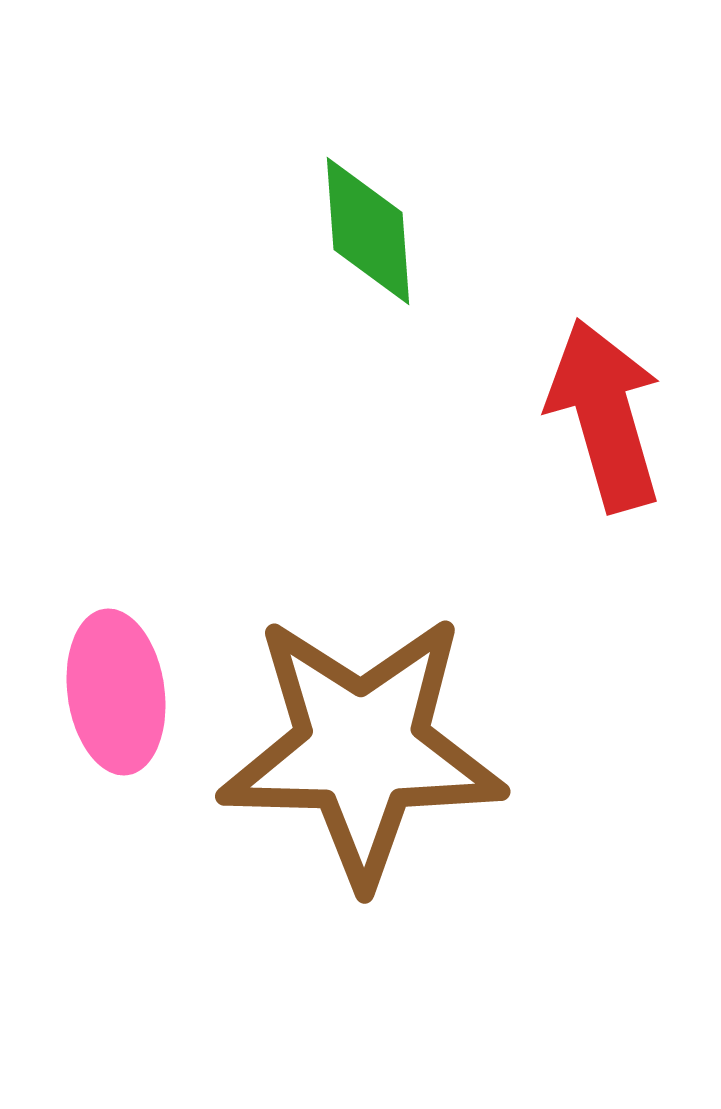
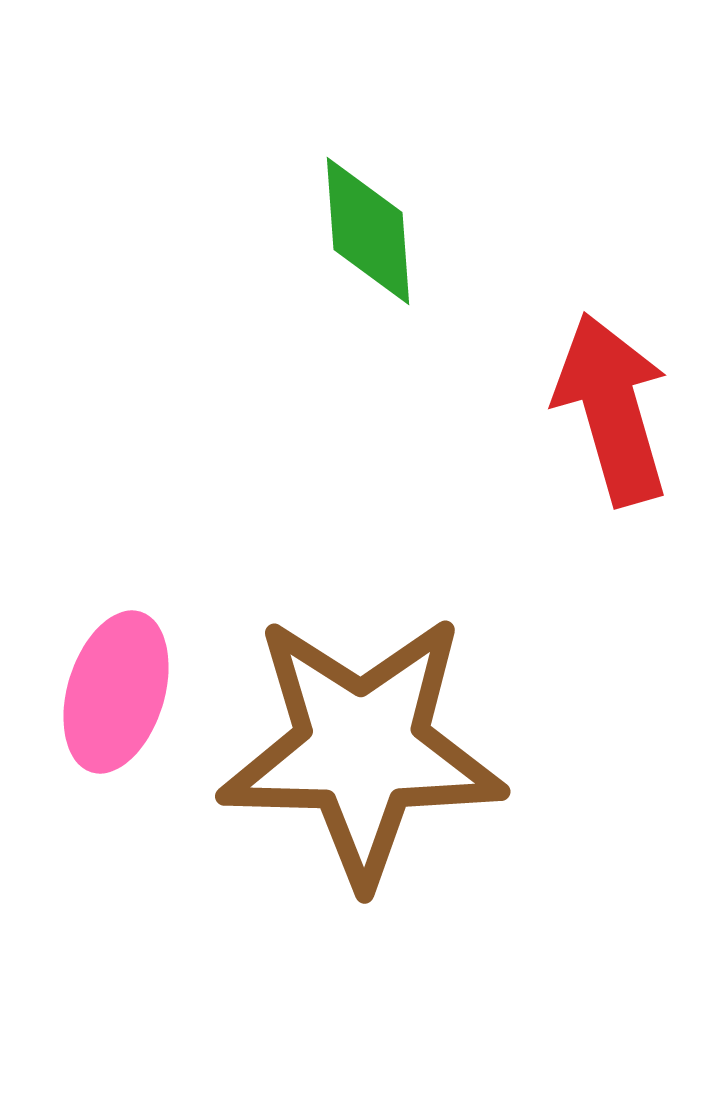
red arrow: moved 7 px right, 6 px up
pink ellipse: rotated 25 degrees clockwise
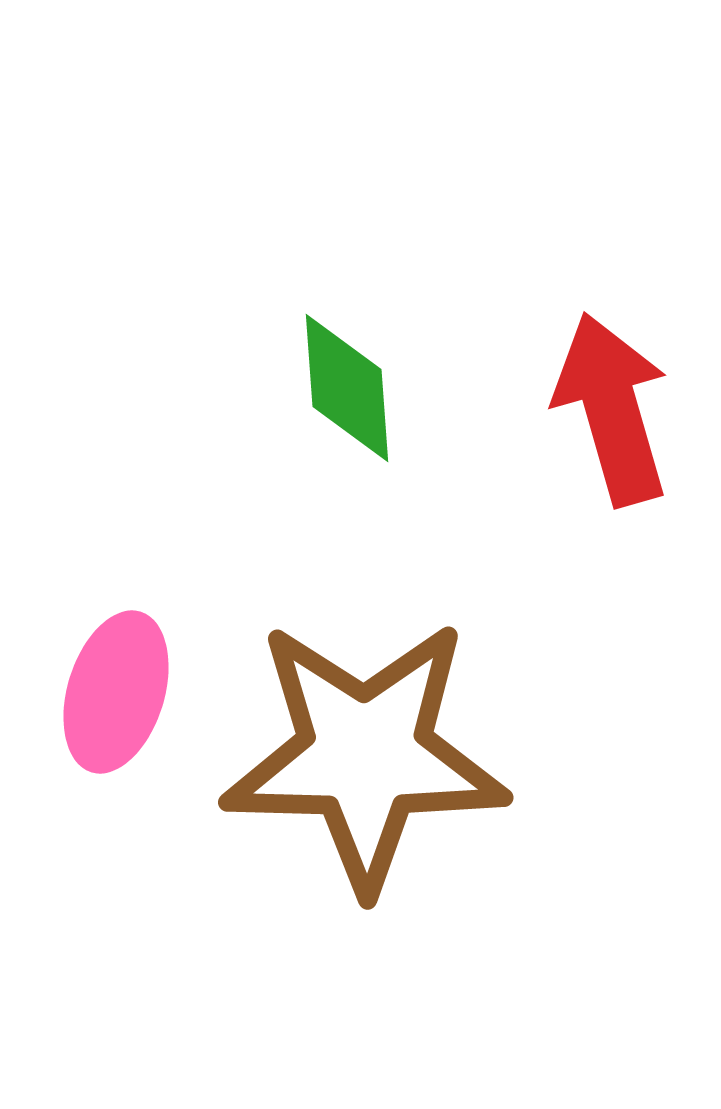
green diamond: moved 21 px left, 157 px down
brown star: moved 3 px right, 6 px down
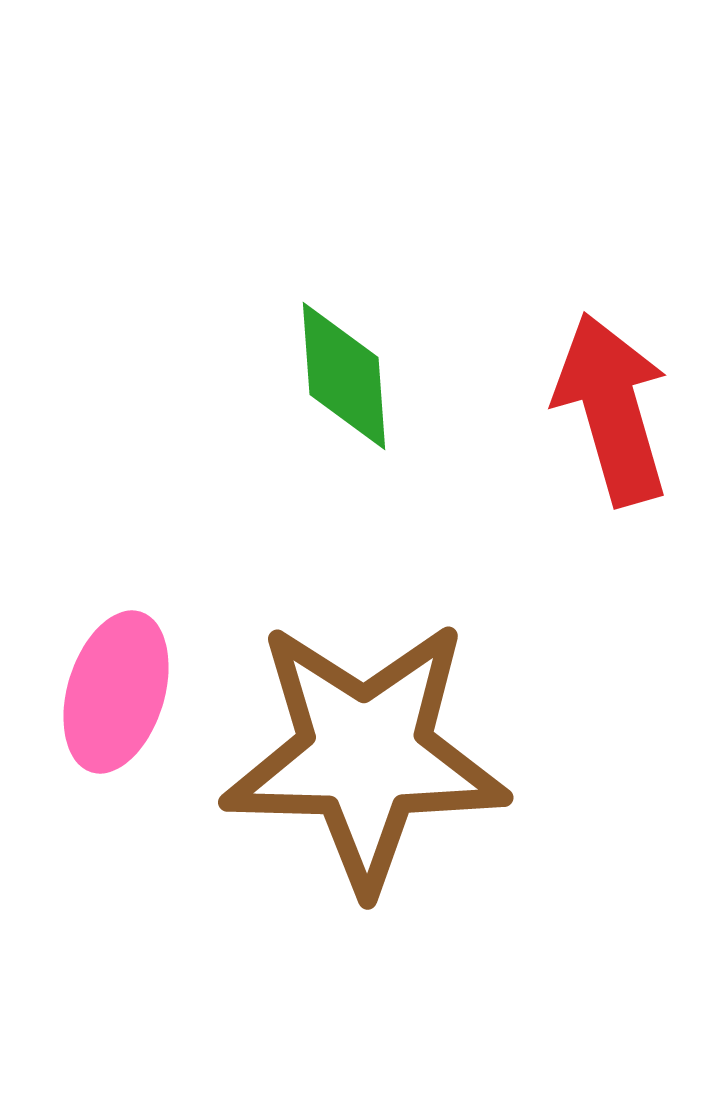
green diamond: moved 3 px left, 12 px up
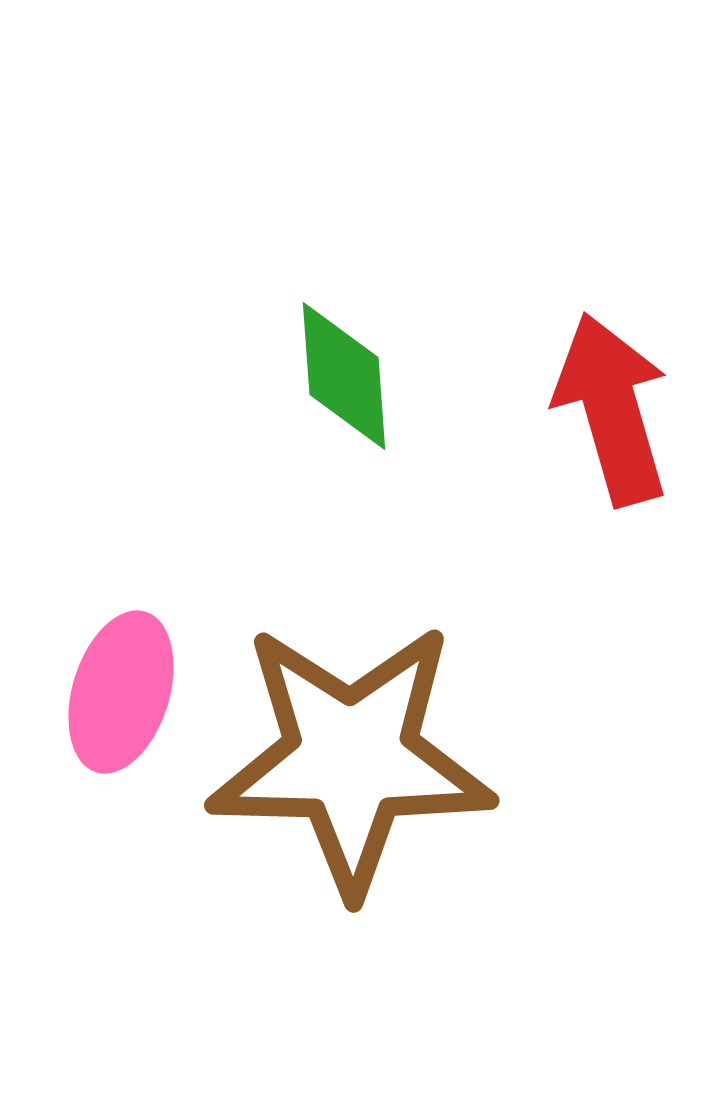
pink ellipse: moved 5 px right
brown star: moved 14 px left, 3 px down
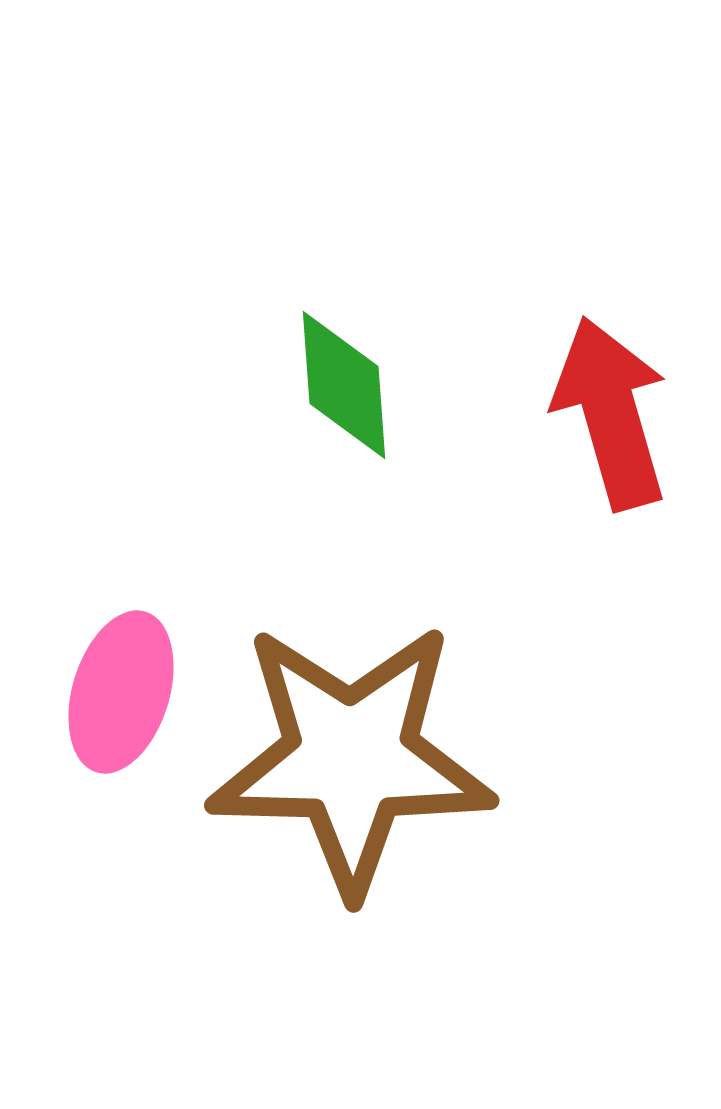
green diamond: moved 9 px down
red arrow: moved 1 px left, 4 px down
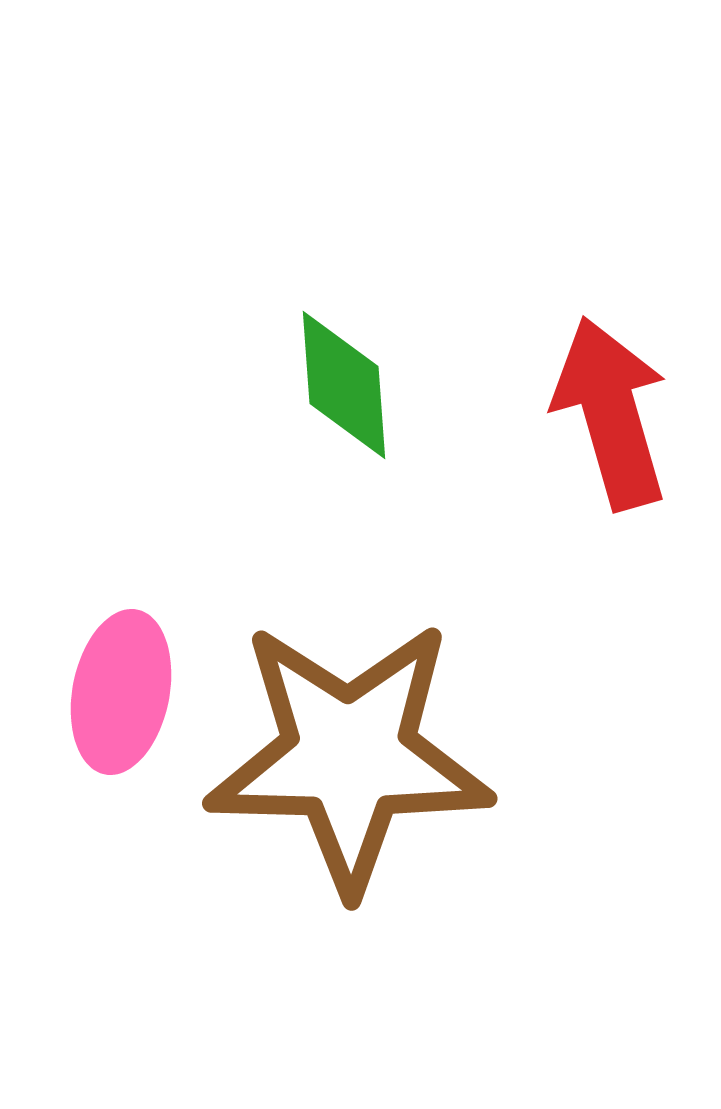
pink ellipse: rotated 6 degrees counterclockwise
brown star: moved 2 px left, 2 px up
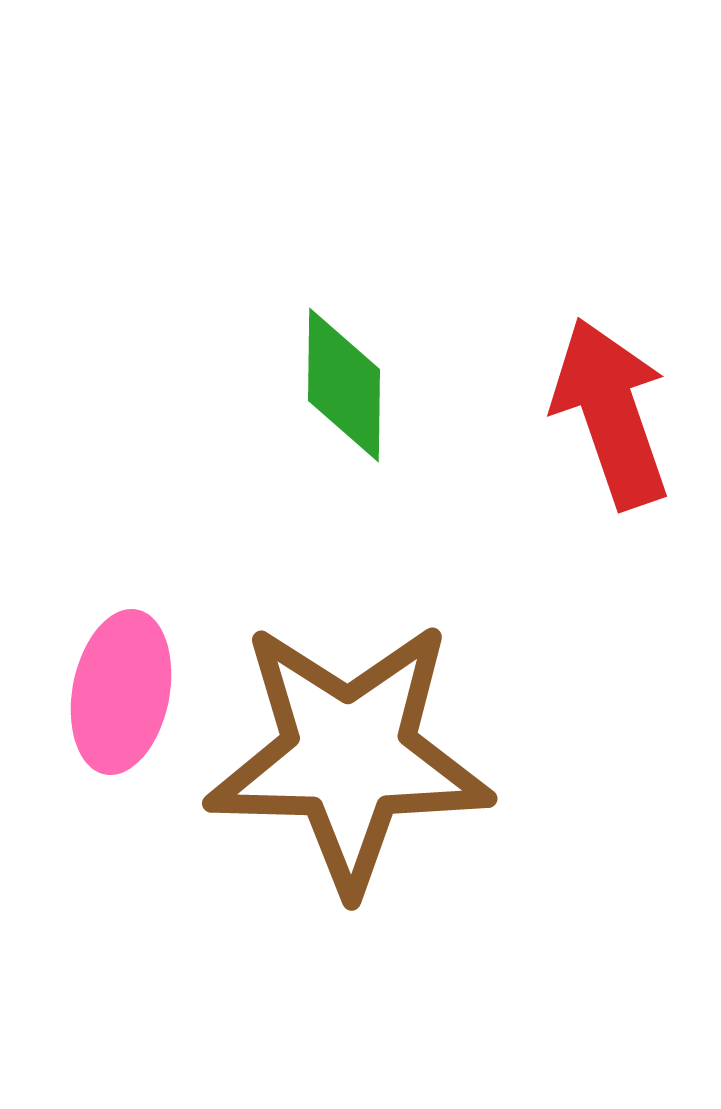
green diamond: rotated 5 degrees clockwise
red arrow: rotated 3 degrees counterclockwise
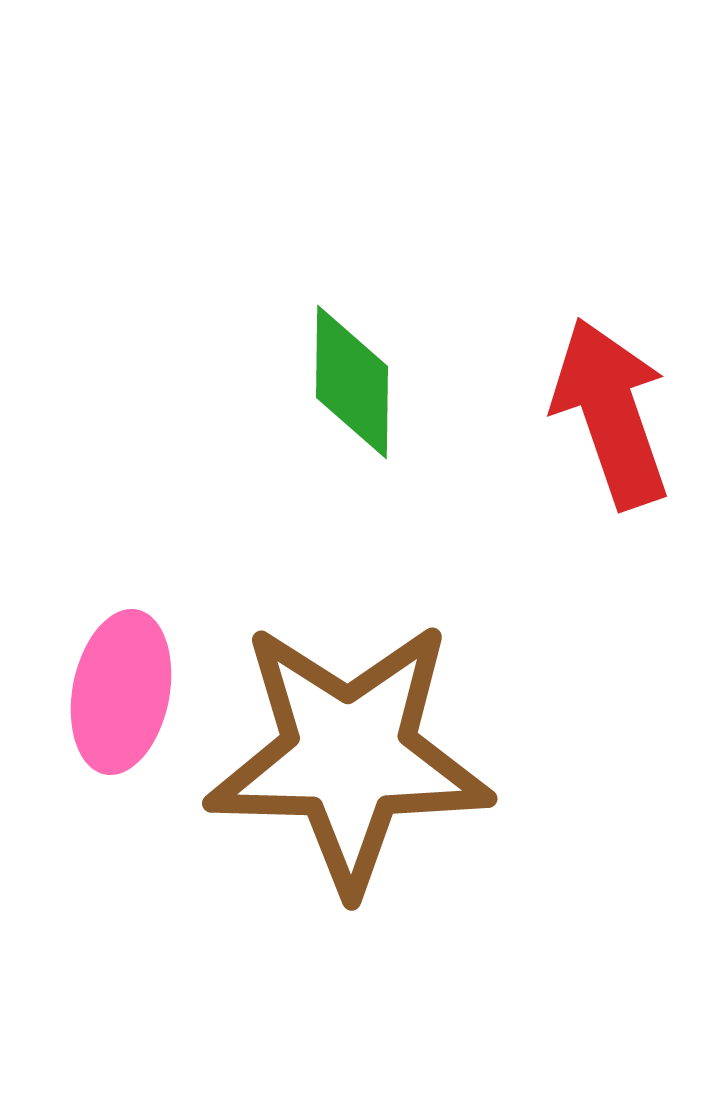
green diamond: moved 8 px right, 3 px up
